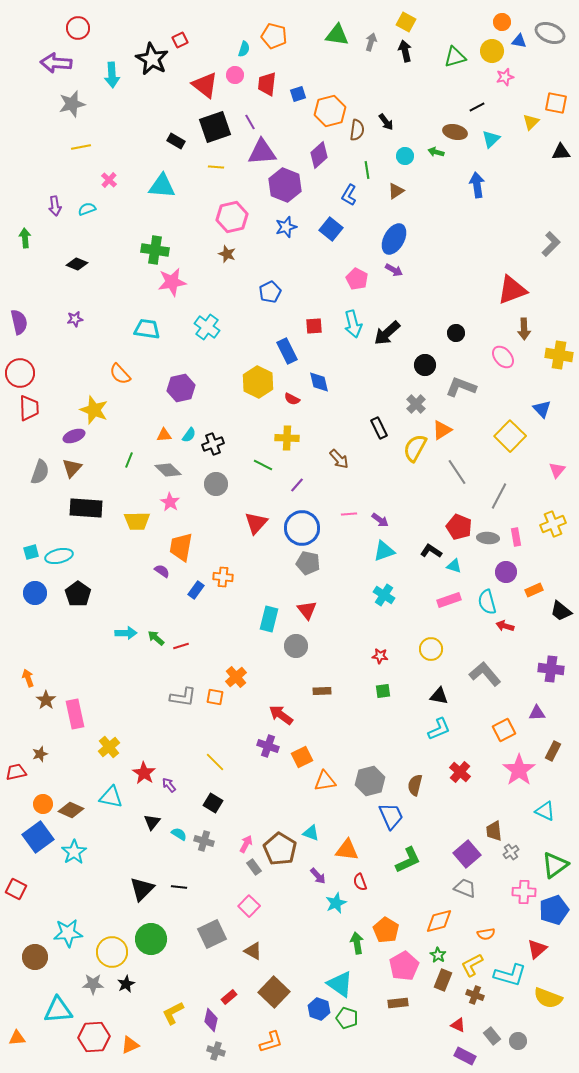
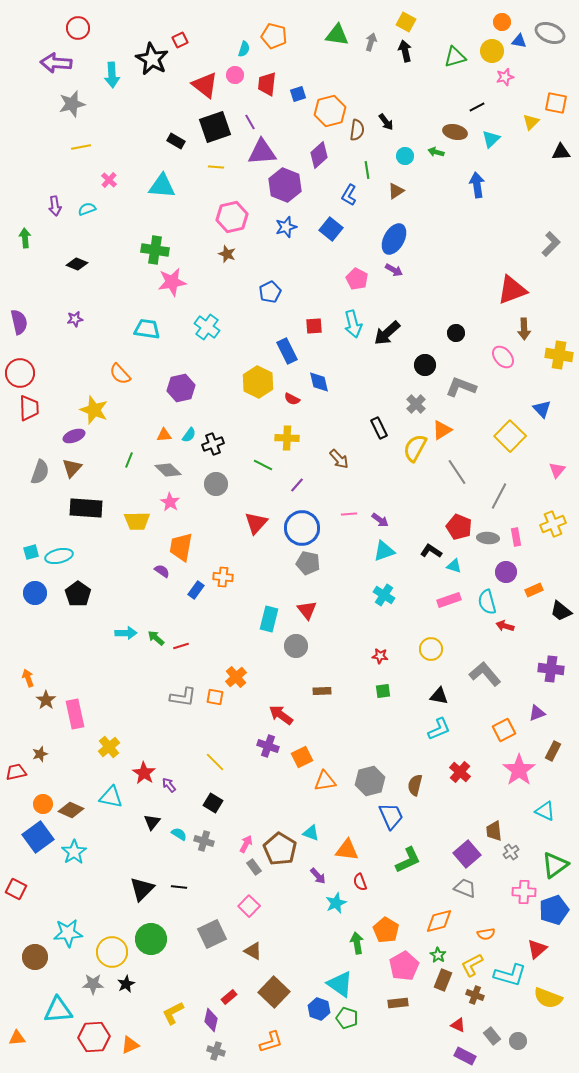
purple triangle at (537, 713): rotated 18 degrees counterclockwise
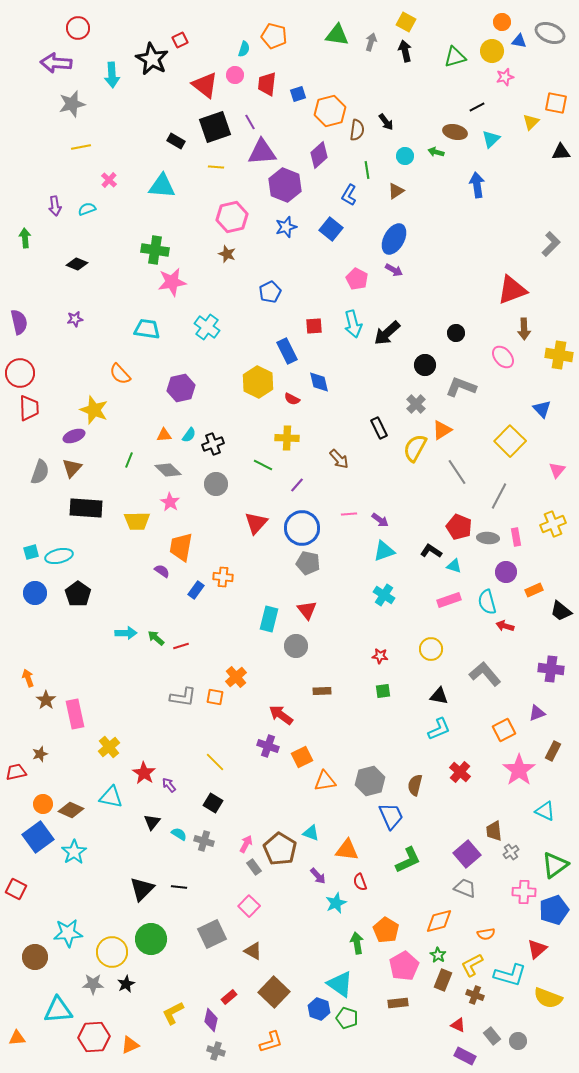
yellow square at (510, 436): moved 5 px down
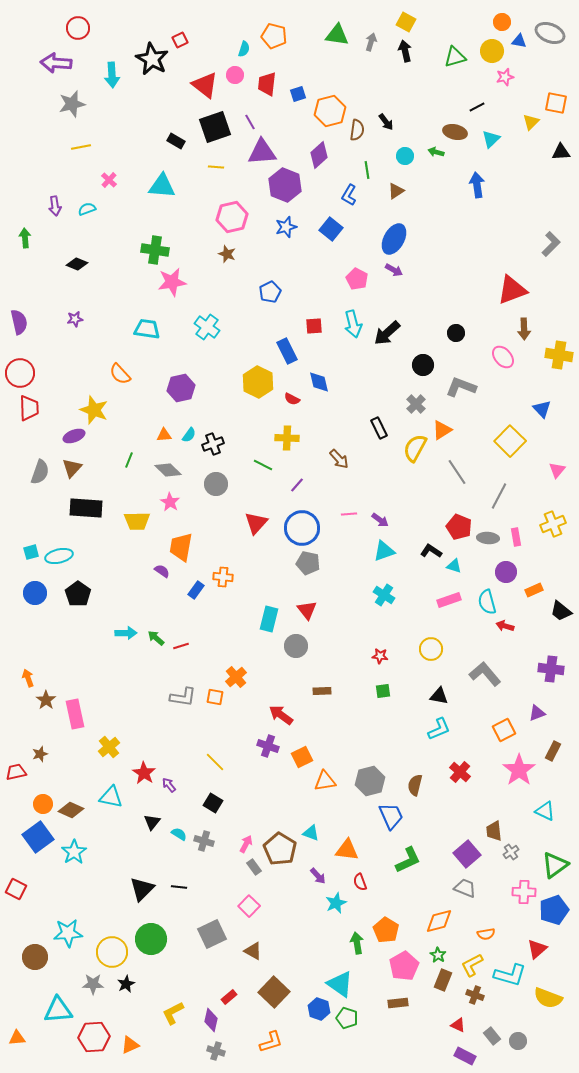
black circle at (425, 365): moved 2 px left
